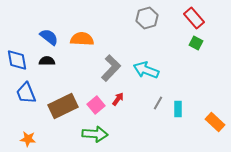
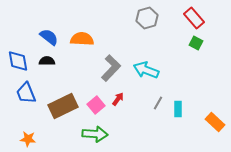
blue diamond: moved 1 px right, 1 px down
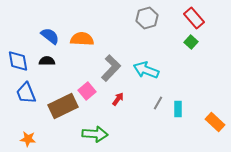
blue semicircle: moved 1 px right, 1 px up
green square: moved 5 px left, 1 px up; rotated 16 degrees clockwise
pink square: moved 9 px left, 14 px up
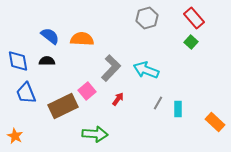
orange star: moved 13 px left, 3 px up; rotated 21 degrees clockwise
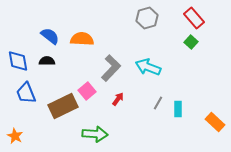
cyan arrow: moved 2 px right, 3 px up
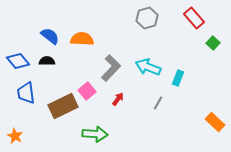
green square: moved 22 px right, 1 px down
blue diamond: rotated 30 degrees counterclockwise
blue trapezoid: rotated 15 degrees clockwise
cyan rectangle: moved 31 px up; rotated 21 degrees clockwise
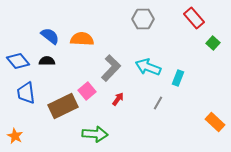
gray hexagon: moved 4 px left, 1 px down; rotated 15 degrees clockwise
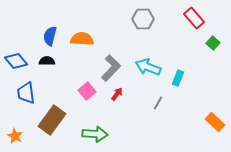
blue semicircle: rotated 114 degrees counterclockwise
blue diamond: moved 2 px left
red arrow: moved 1 px left, 5 px up
brown rectangle: moved 11 px left, 14 px down; rotated 28 degrees counterclockwise
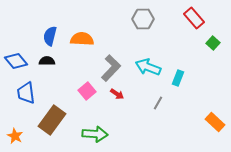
red arrow: rotated 88 degrees clockwise
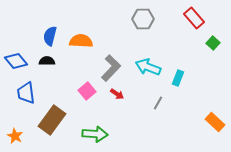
orange semicircle: moved 1 px left, 2 px down
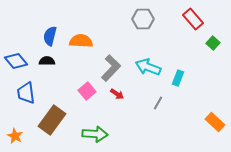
red rectangle: moved 1 px left, 1 px down
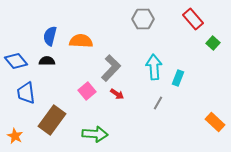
cyan arrow: moved 6 px right; rotated 65 degrees clockwise
